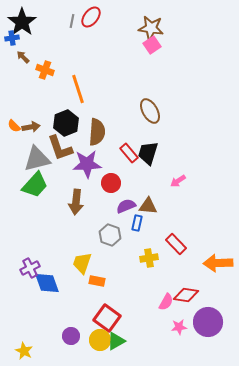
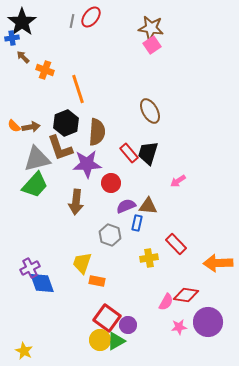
blue diamond at (47, 283): moved 5 px left
purple circle at (71, 336): moved 57 px right, 11 px up
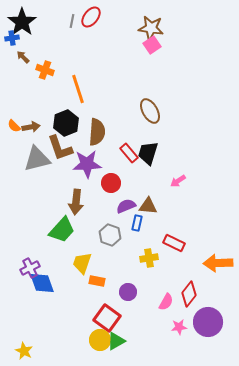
green trapezoid at (35, 185): moved 27 px right, 45 px down
red rectangle at (176, 244): moved 2 px left, 1 px up; rotated 20 degrees counterclockwise
red diamond at (186, 295): moved 3 px right, 1 px up; rotated 60 degrees counterclockwise
purple circle at (128, 325): moved 33 px up
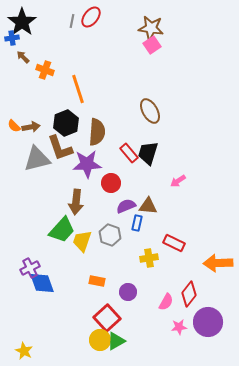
yellow trapezoid at (82, 263): moved 22 px up
red square at (107, 318): rotated 12 degrees clockwise
